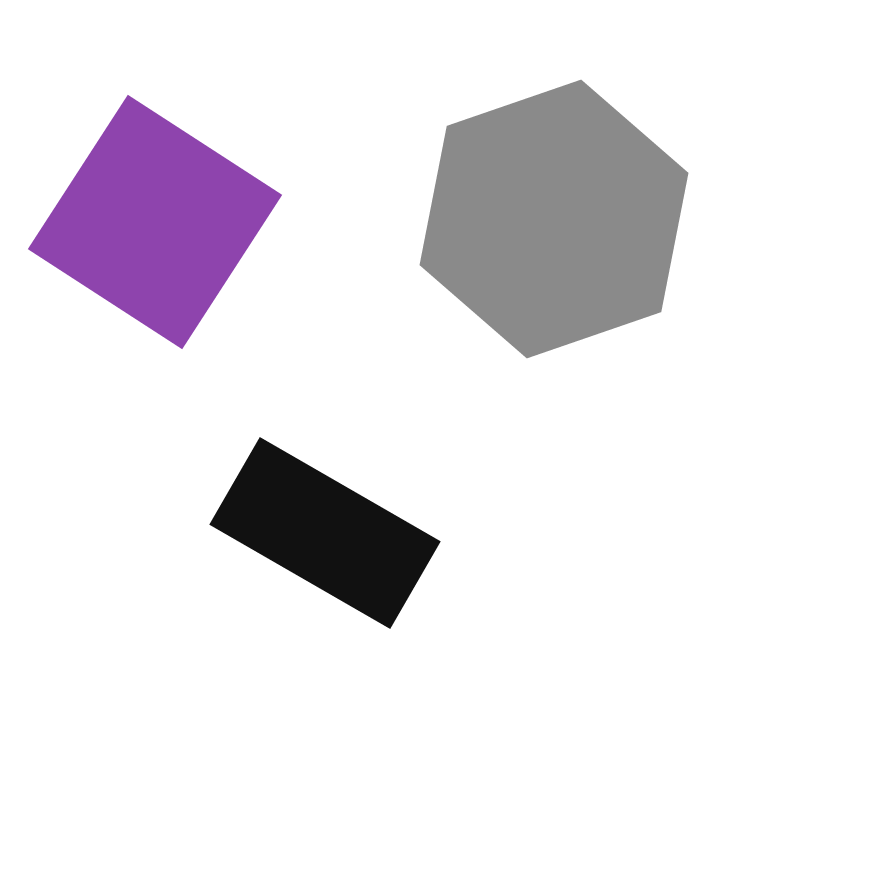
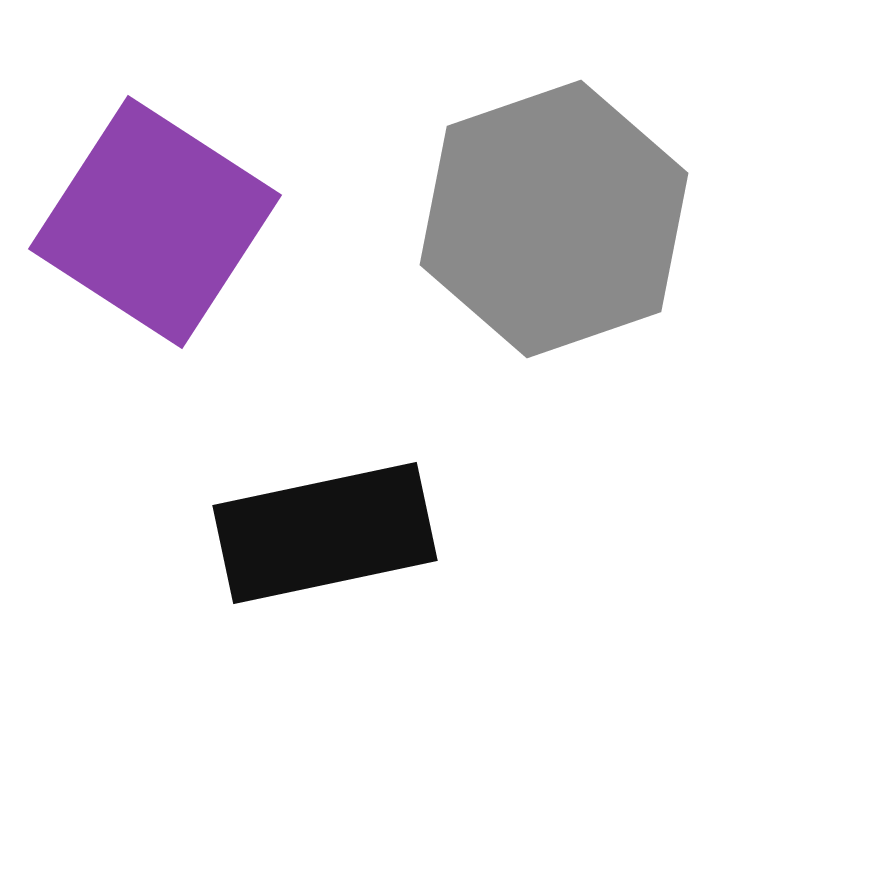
black rectangle: rotated 42 degrees counterclockwise
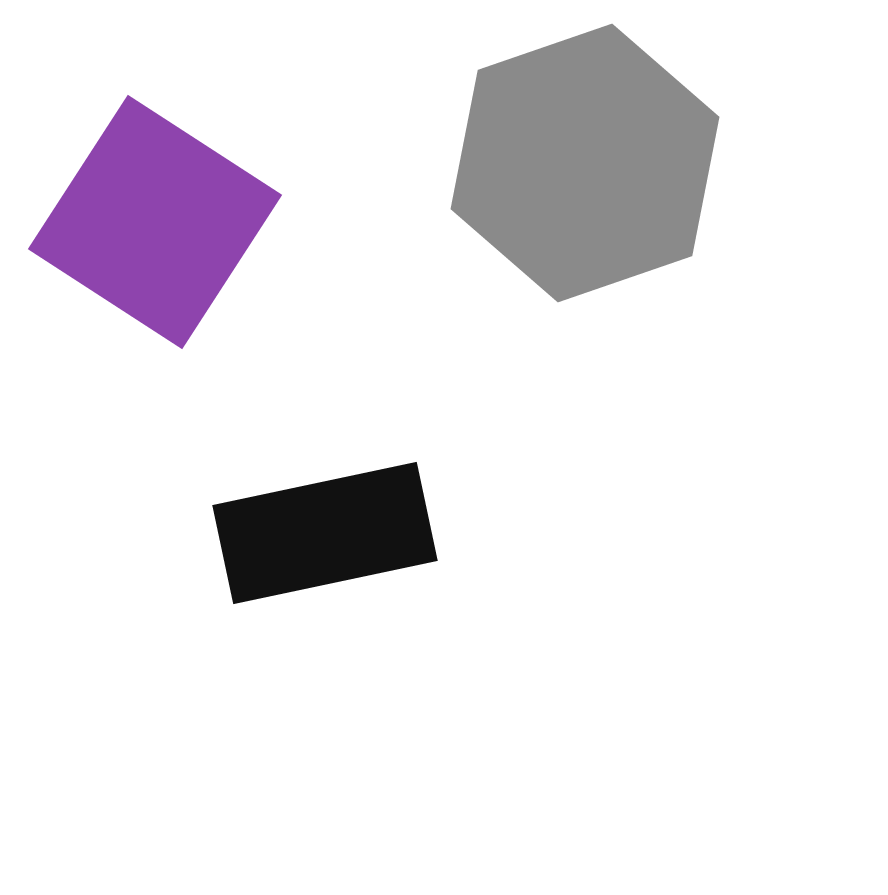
gray hexagon: moved 31 px right, 56 px up
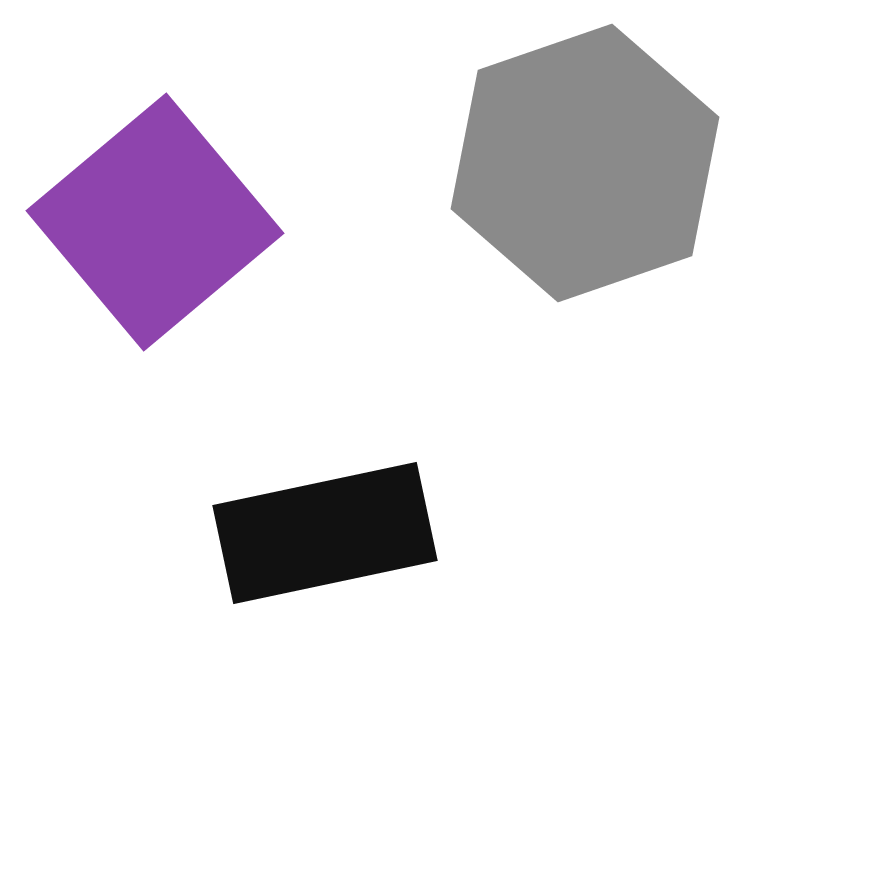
purple square: rotated 17 degrees clockwise
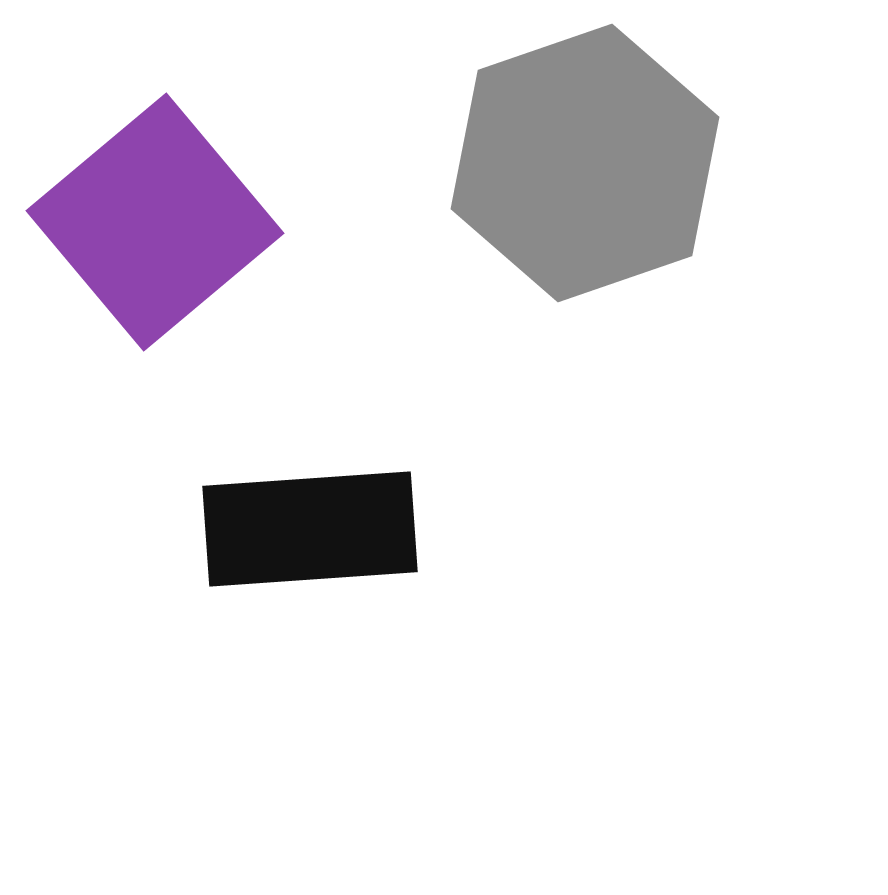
black rectangle: moved 15 px left, 4 px up; rotated 8 degrees clockwise
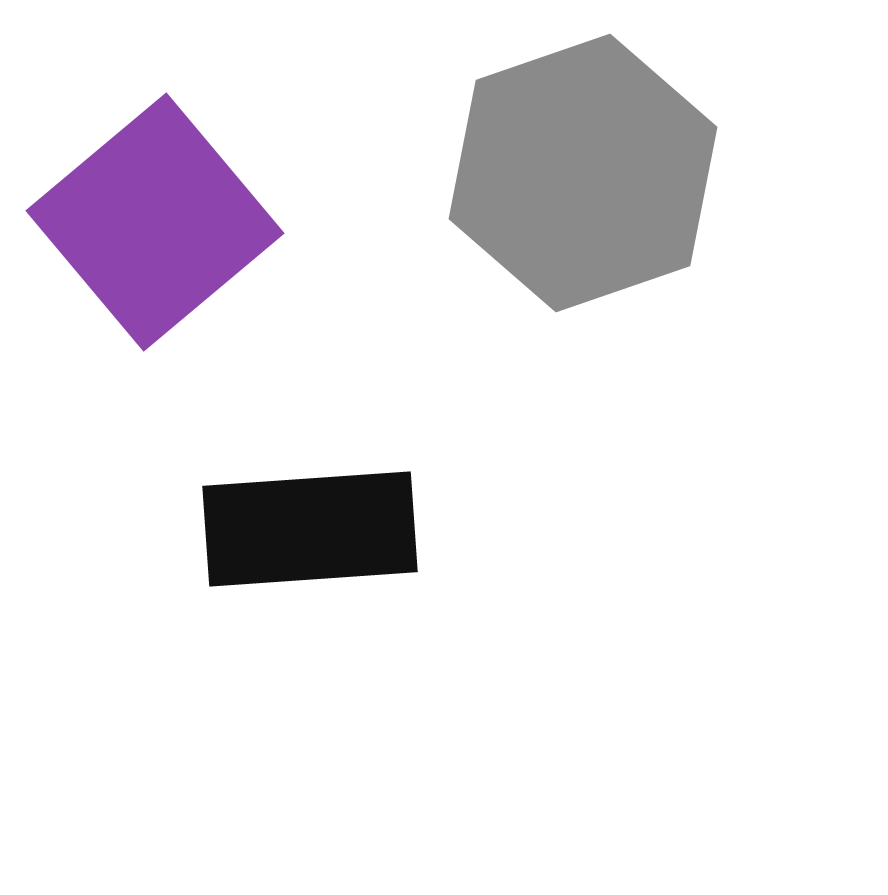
gray hexagon: moved 2 px left, 10 px down
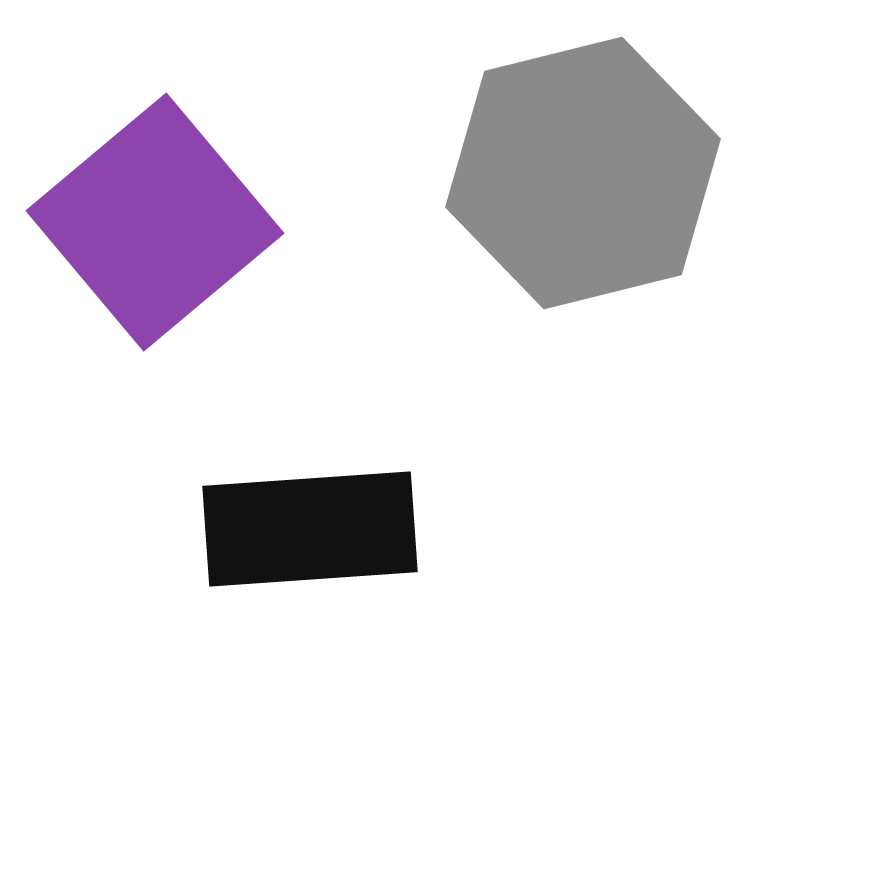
gray hexagon: rotated 5 degrees clockwise
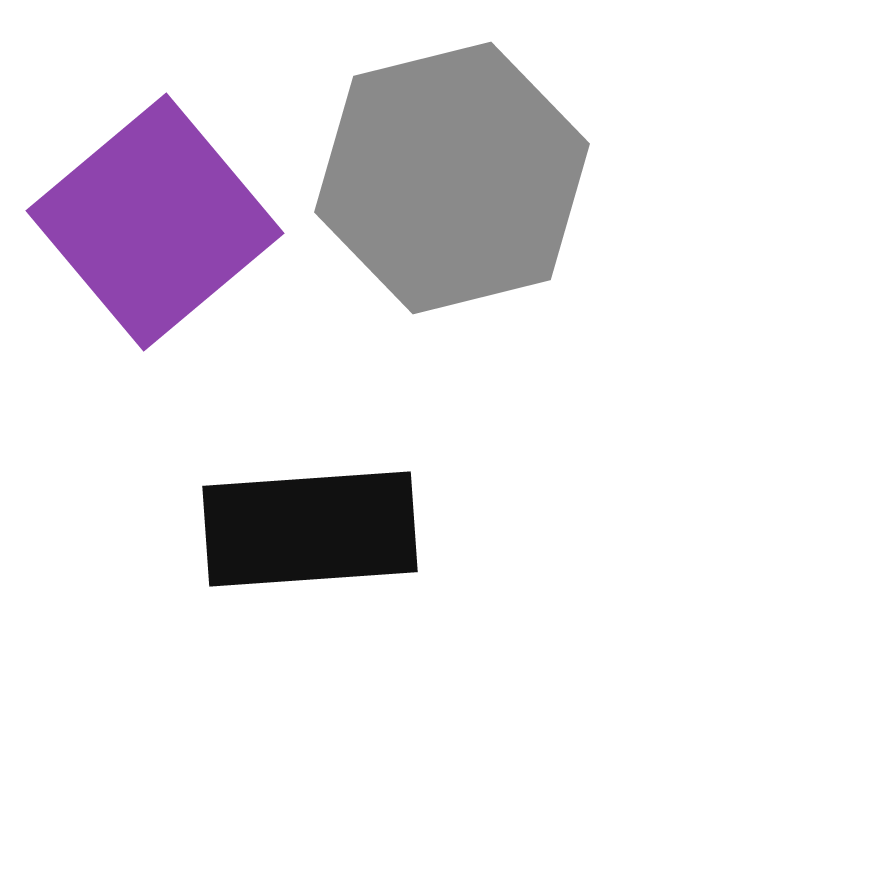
gray hexagon: moved 131 px left, 5 px down
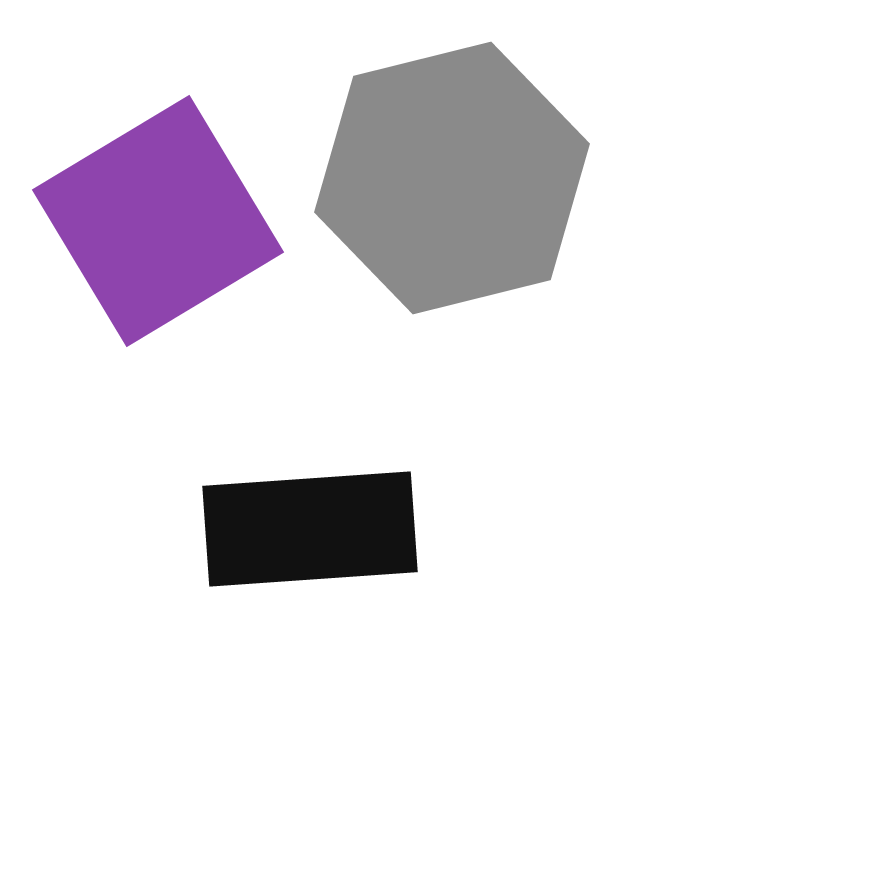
purple square: moved 3 px right, 1 px up; rotated 9 degrees clockwise
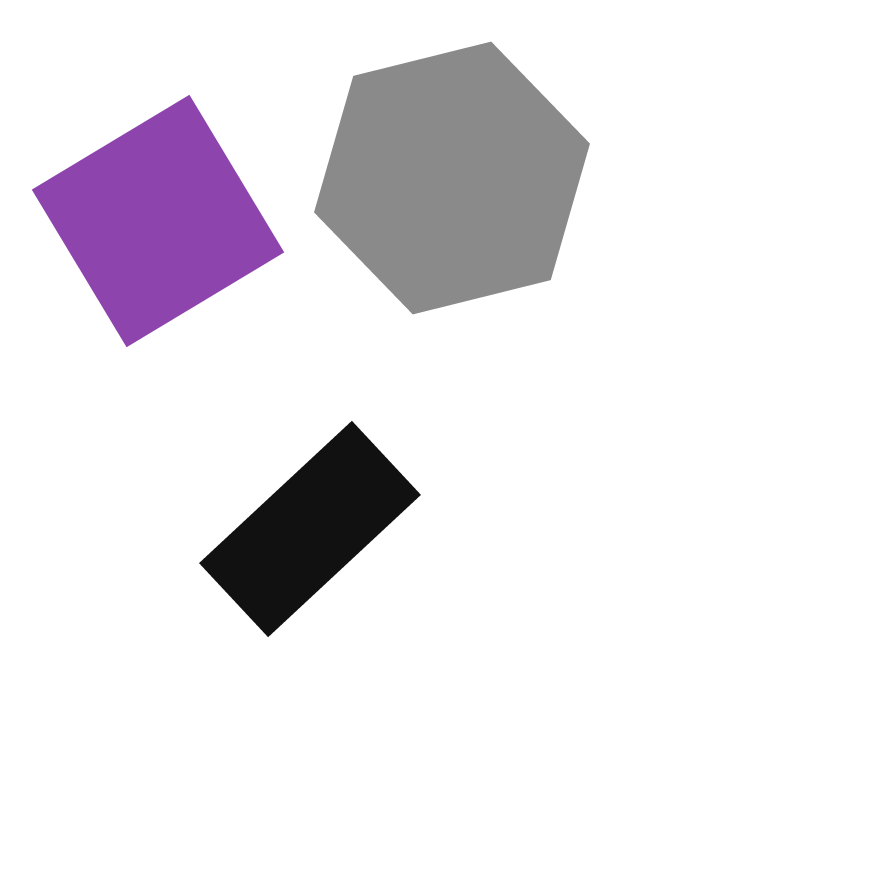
black rectangle: rotated 39 degrees counterclockwise
